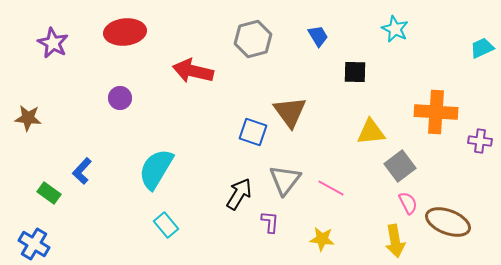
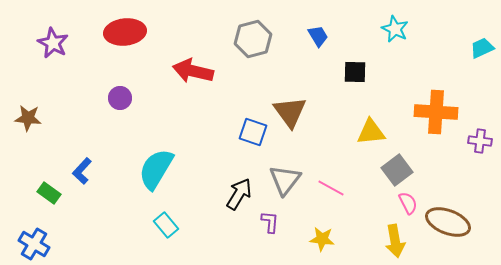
gray square: moved 3 px left, 4 px down
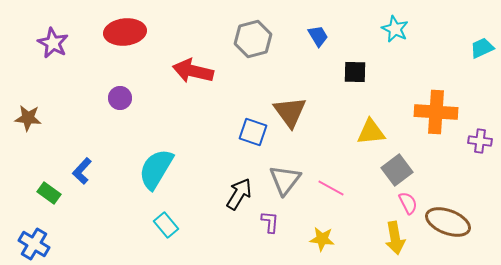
yellow arrow: moved 3 px up
